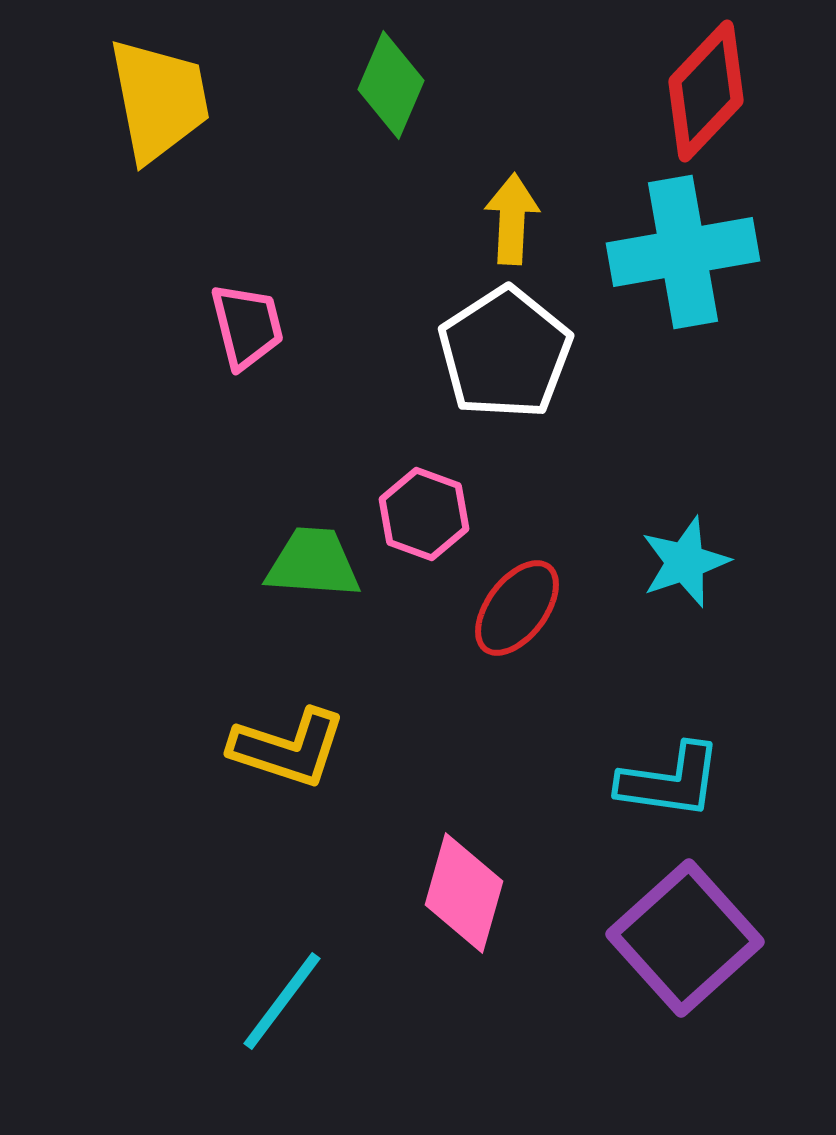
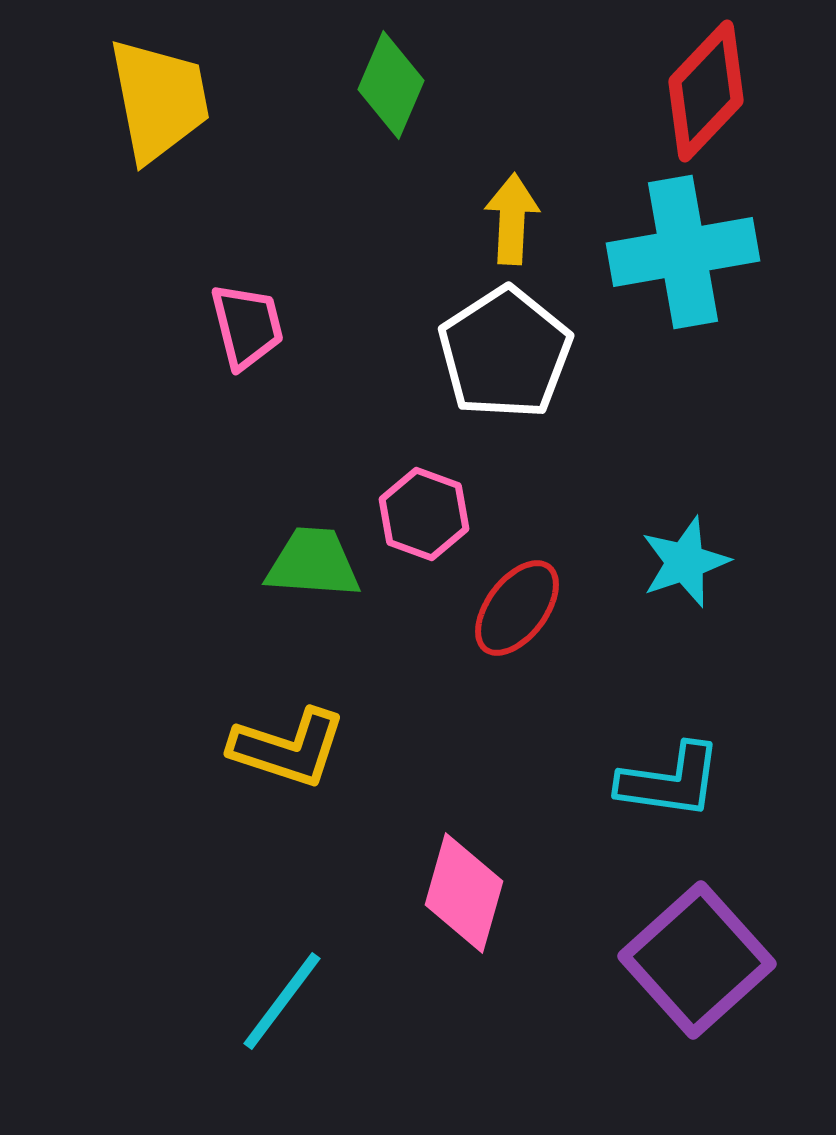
purple square: moved 12 px right, 22 px down
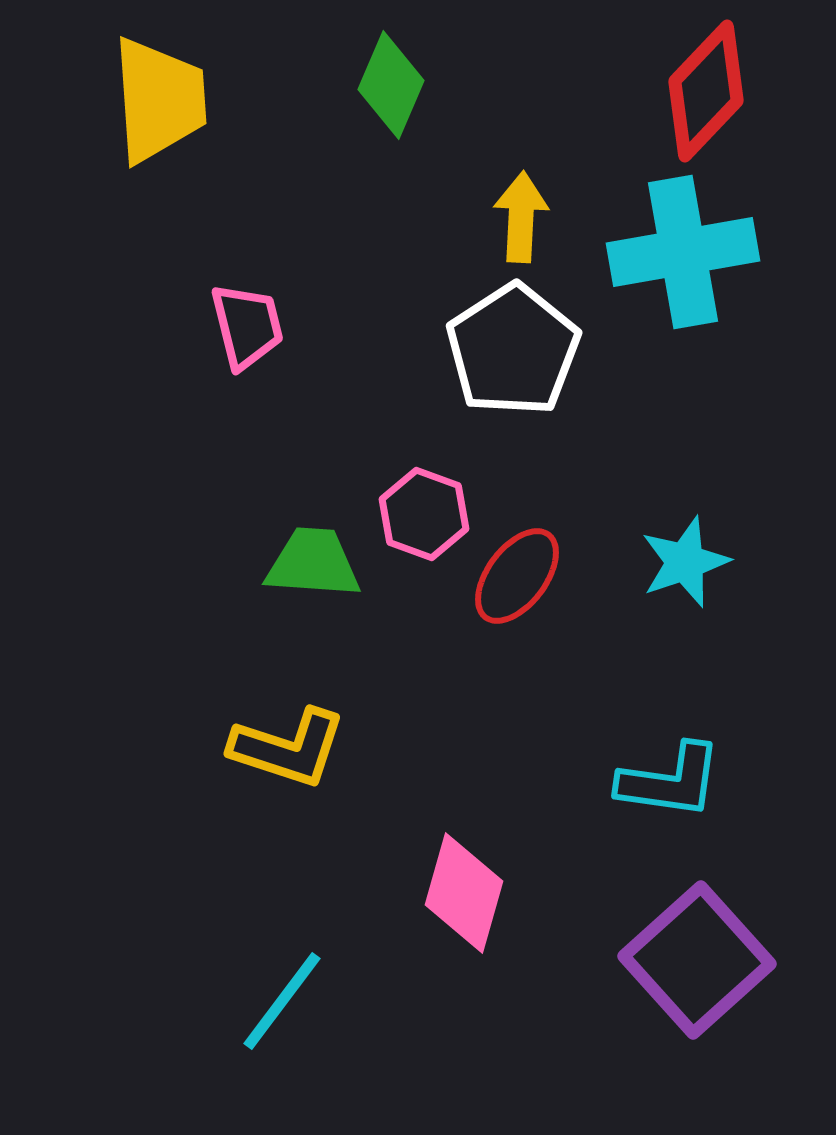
yellow trapezoid: rotated 7 degrees clockwise
yellow arrow: moved 9 px right, 2 px up
white pentagon: moved 8 px right, 3 px up
red ellipse: moved 32 px up
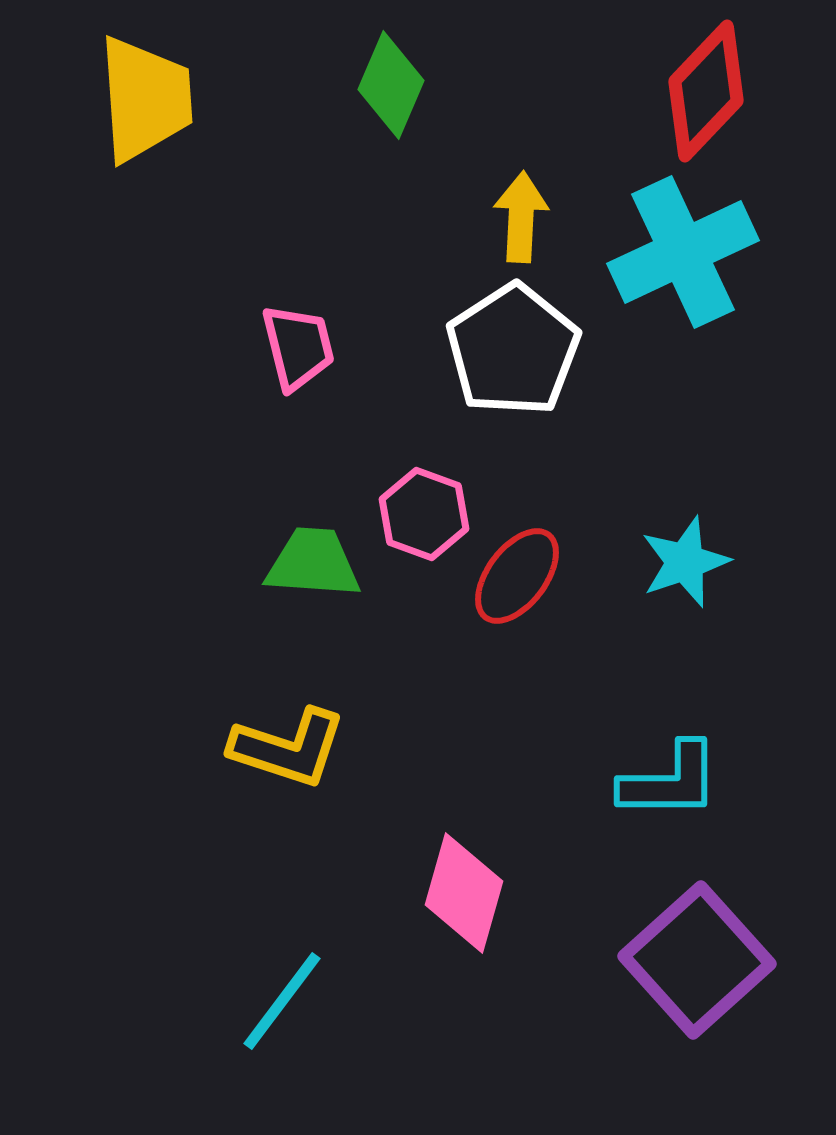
yellow trapezoid: moved 14 px left, 1 px up
cyan cross: rotated 15 degrees counterclockwise
pink trapezoid: moved 51 px right, 21 px down
cyan L-shape: rotated 8 degrees counterclockwise
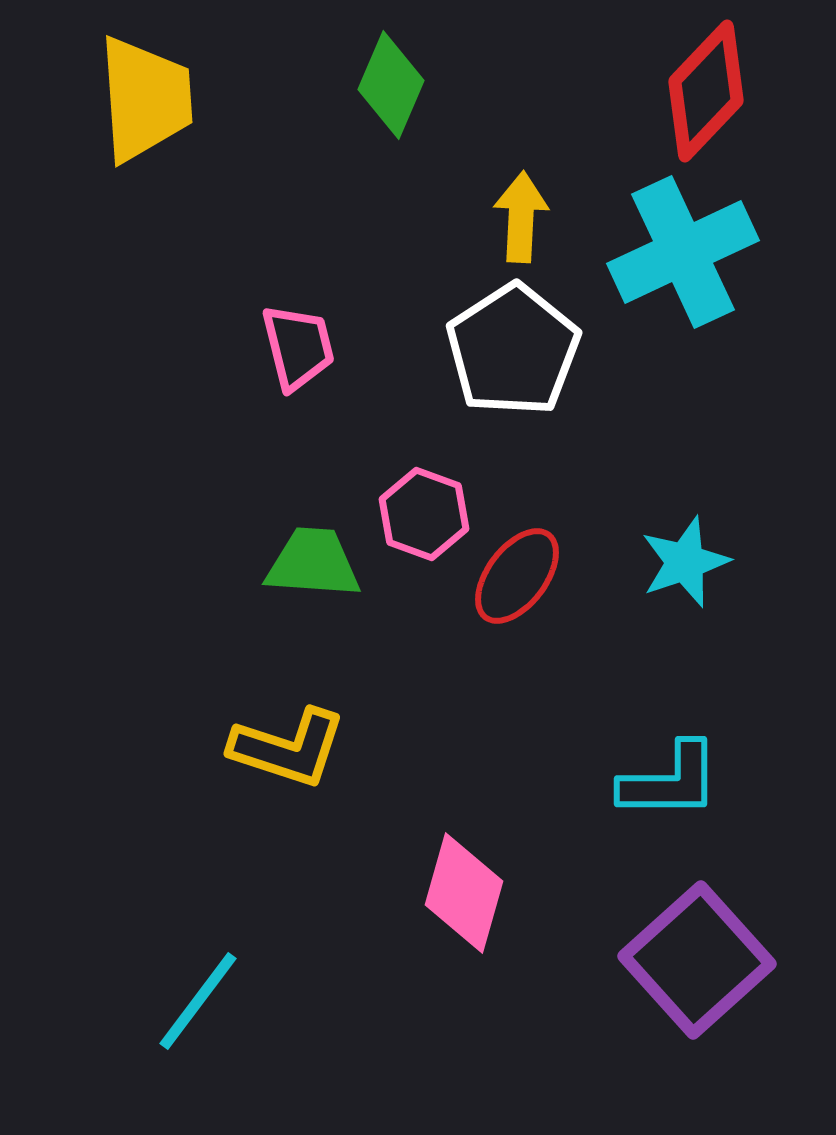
cyan line: moved 84 px left
